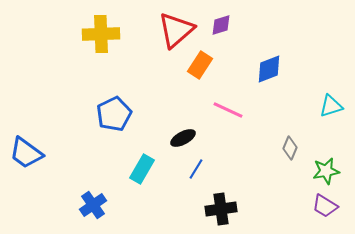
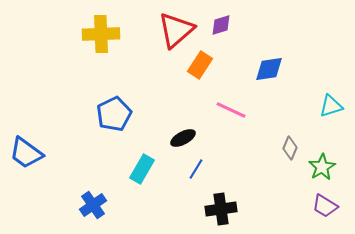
blue diamond: rotated 12 degrees clockwise
pink line: moved 3 px right
green star: moved 4 px left, 4 px up; rotated 20 degrees counterclockwise
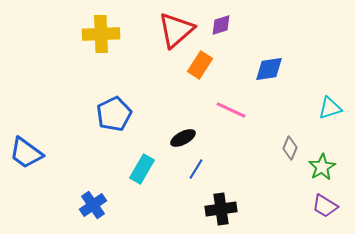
cyan triangle: moved 1 px left, 2 px down
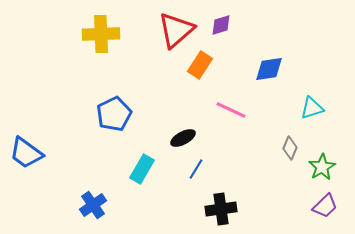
cyan triangle: moved 18 px left
purple trapezoid: rotated 76 degrees counterclockwise
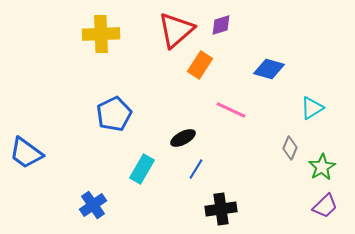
blue diamond: rotated 24 degrees clockwise
cyan triangle: rotated 15 degrees counterclockwise
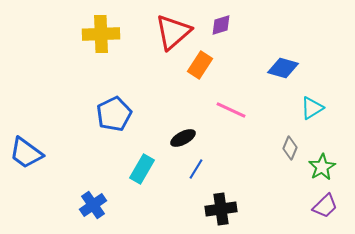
red triangle: moved 3 px left, 2 px down
blue diamond: moved 14 px right, 1 px up
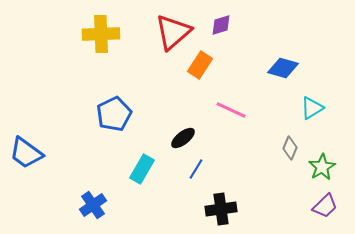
black ellipse: rotated 10 degrees counterclockwise
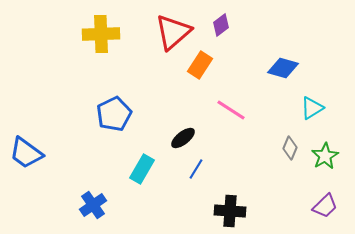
purple diamond: rotated 20 degrees counterclockwise
pink line: rotated 8 degrees clockwise
green star: moved 3 px right, 11 px up
black cross: moved 9 px right, 2 px down; rotated 12 degrees clockwise
